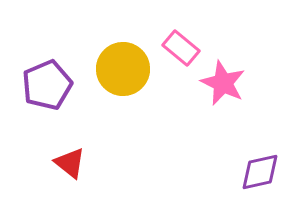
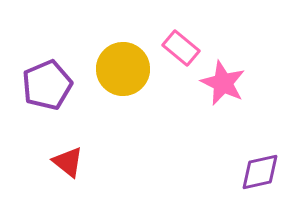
red triangle: moved 2 px left, 1 px up
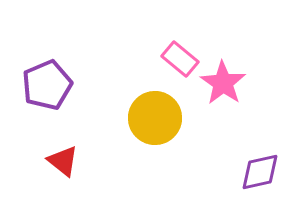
pink rectangle: moved 1 px left, 11 px down
yellow circle: moved 32 px right, 49 px down
pink star: rotated 9 degrees clockwise
red triangle: moved 5 px left, 1 px up
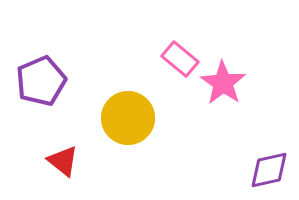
purple pentagon: moved 6 px left, 4 px up
yellow circle: moved 27 px left
purple diamond: moved 9 px right, 2 px up
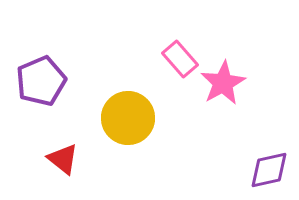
pink rectangle: rotated 9 degrees clockwise
pink star: rotated 9 degrees clockwise
red triangle: moved 2 px up
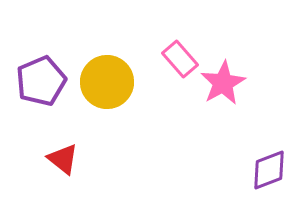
yellow circle: moved 21 px left, 36 px up
purple diamond: rotated 9 degrees counterclockwise
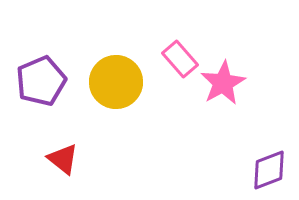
yellow circle: moved 9 px right
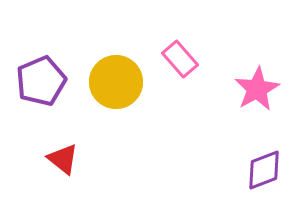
pink star: moved 34 px right, 6 px down
purple diamond: moved 5 px left
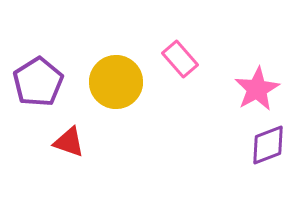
purple pentagon: moved 3 px left, 1 px down; rotated 9 degrees counterclockwise
red triangle: moved 6 px right, 17 px up; rotated 20 degrees counterclockwise
purple diamond: moved 4 px right, 25 px up
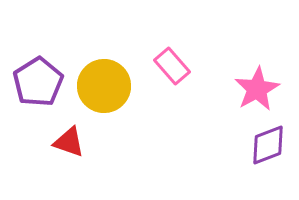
pink rectangle: moved 8 px left, 7 px down
yellow circle: moved 12 px left, 4 px down
